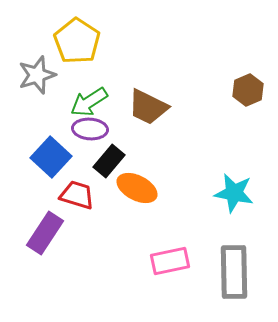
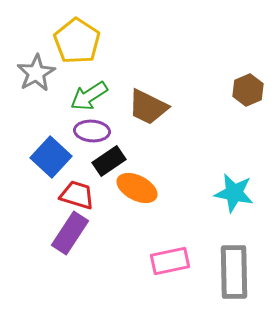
gray star: moved 1 px left, 2 px up; rotated 12 degrees counterclockwise
green arrow: moved 6 px up
purple ellipse: moved 2 px right, 2 px down
black rectangle: rotated 16 degrees clockwise
purple rectangle: moved 25 px right
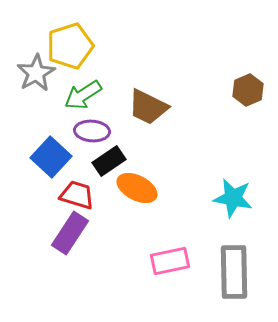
yellow pentagon: moved 7 px left, 5 px down; rotated 21 degrees clockwise
green arrow: moved 6 px left, 1 px up
cyan star: moved 1 px left, 5 px down
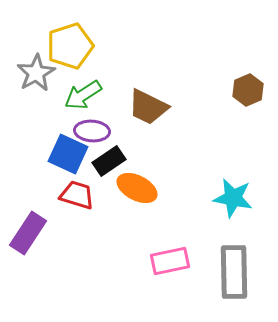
blue square: moved 17 px right, 3 px up; rotated 18 degrees counterclockwise
purple rectangle: moved 42 px left
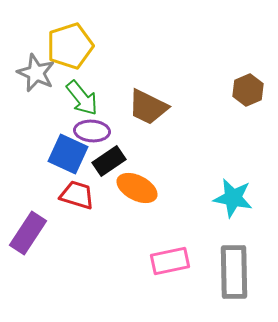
gray star: rotated 18 degrees counterclockwise
green arrow: moved 1 px left, 3 px down; rotated 96 degrees counterclockwise
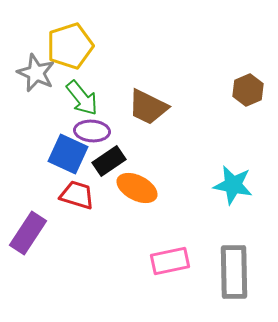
cyan star: moved 13 px up
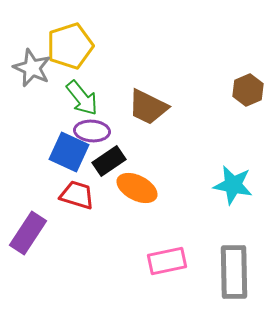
gray star: moved 4 px left, 5 px up
blue square: moved 1 px right, 2 px up
pink rectangle: moved 3 px left
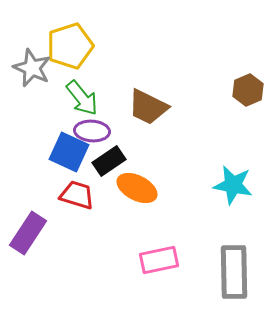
pink rectangle: moved 8 px left, 1 px up
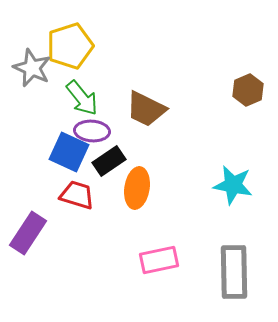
brown trapezoid: moved 2 px left, 2 px down
orange ellipse: rotated 72 degrees clockwise
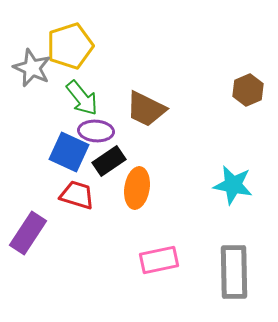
purple ellipse: moved 4 px right
